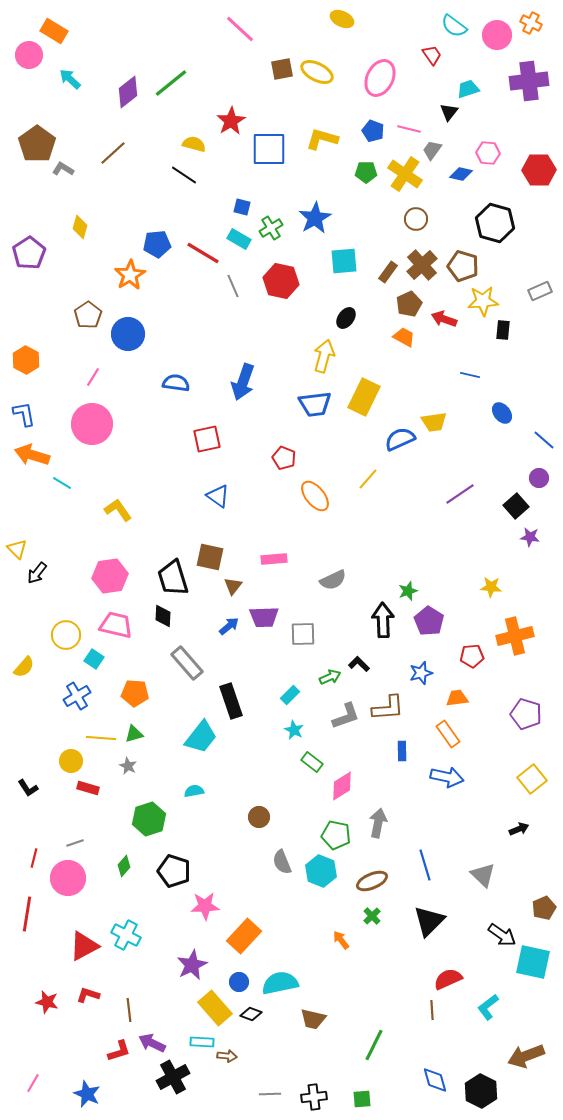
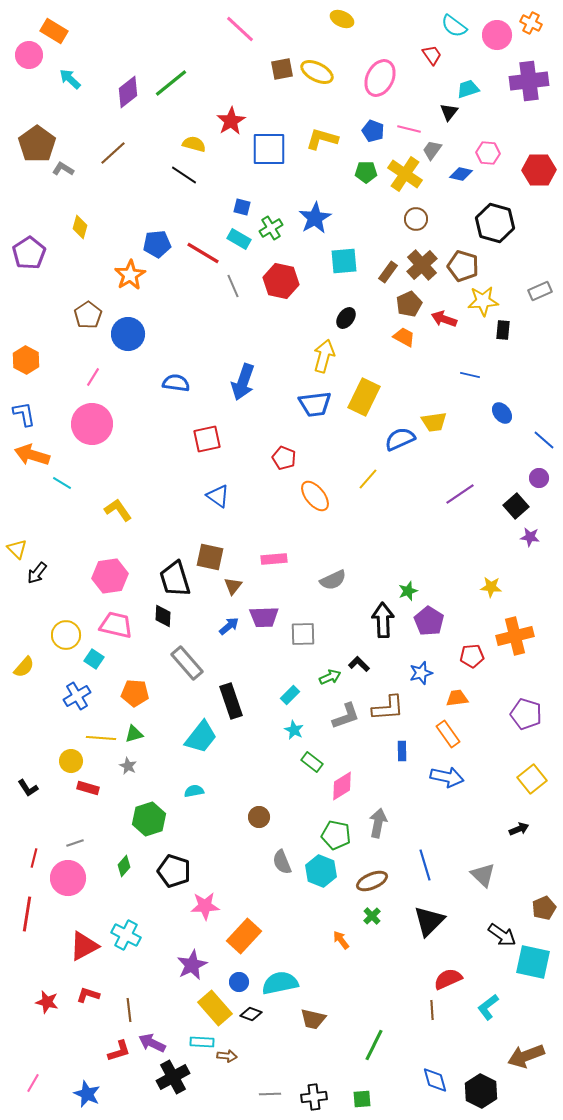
black trapezoid at (173, 578): moved 2 px right, 1 px down
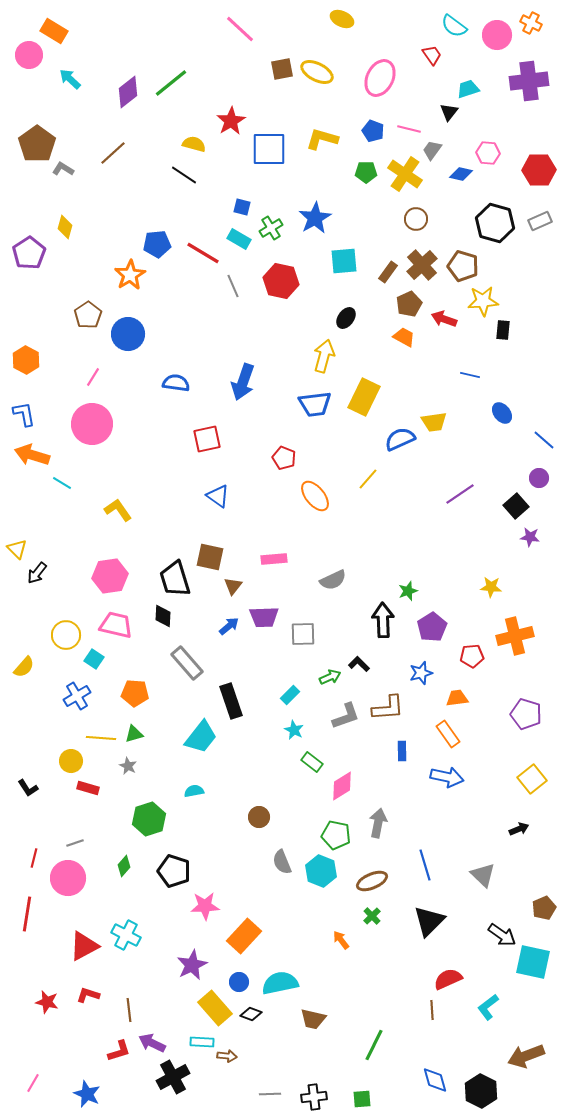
yellow diamond at (80, 227): moved 15 px left
gray rectangle at (540, 291): moved 70 px up
purple pentagon at (429, 621): moved 3 px right, 6 px down; rotated 8 degrees clockwise
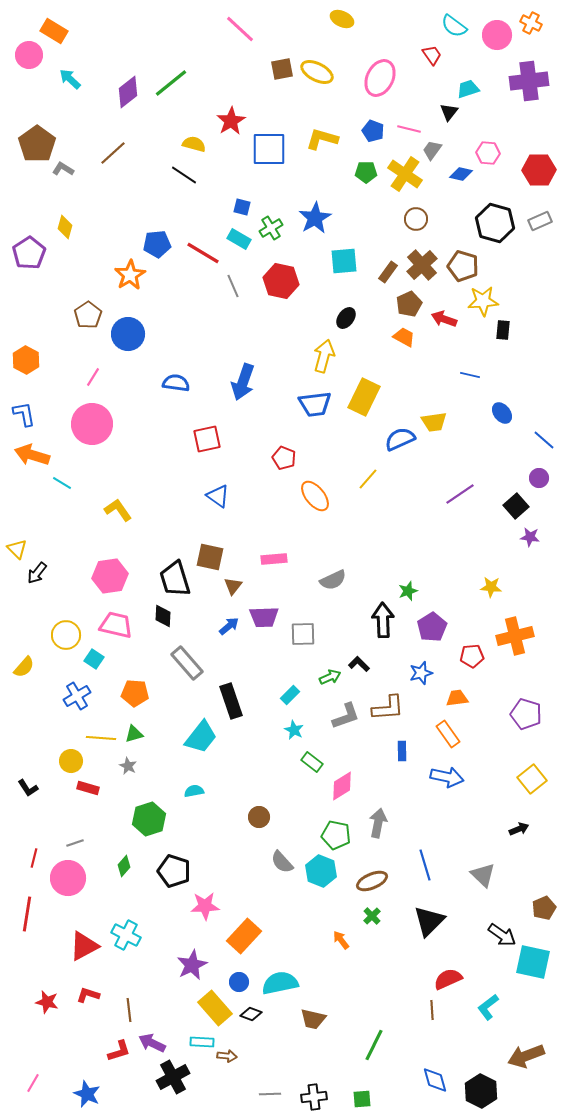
gray semicircle at (282, 862): rotated 20 degrees counterclockwise
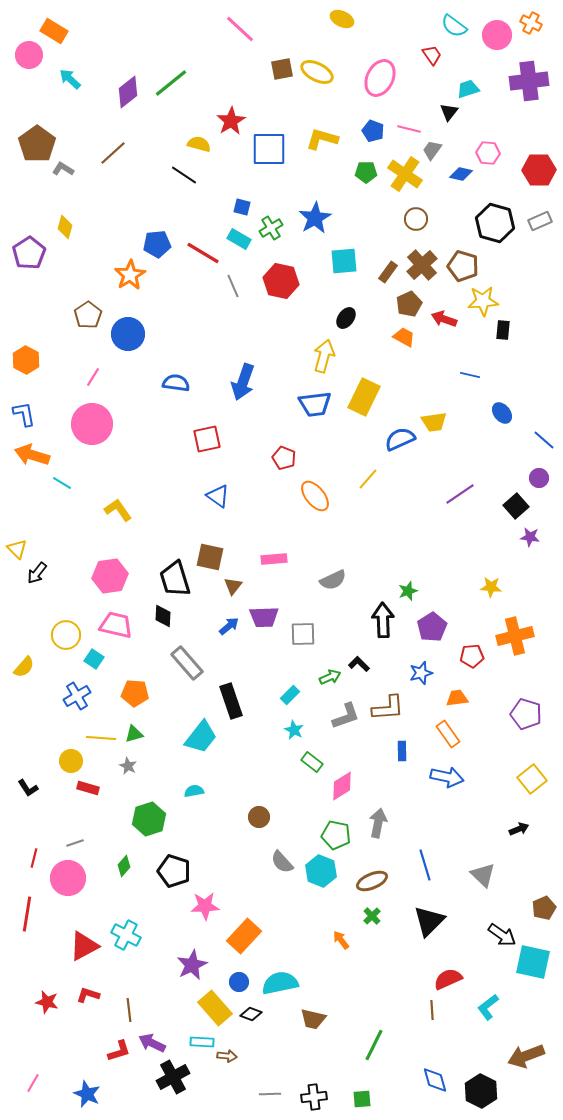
yellow semicircle at (194, 144): moved 5 px right
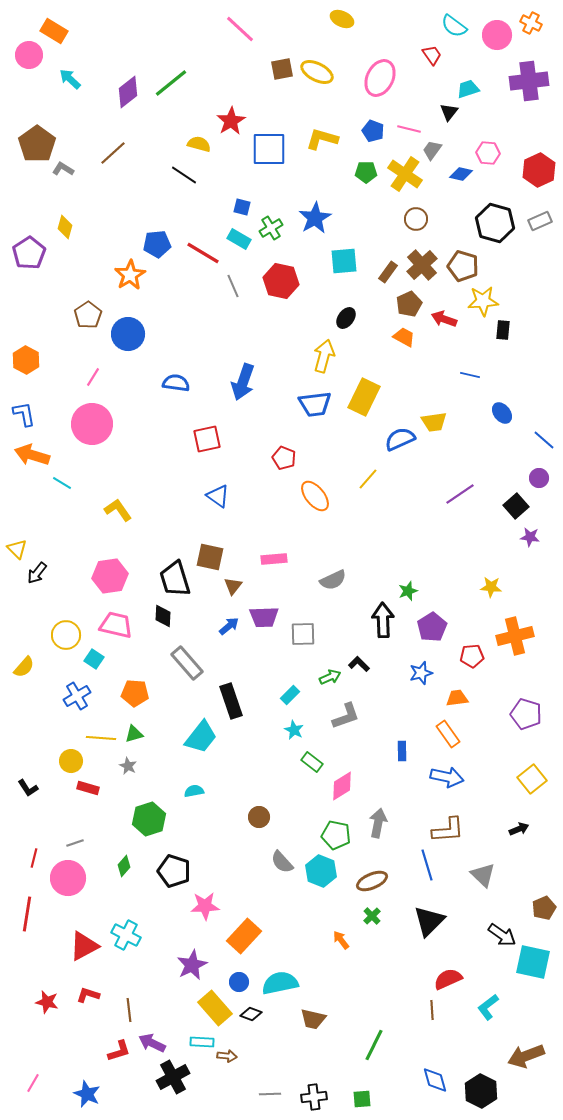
red hexagon at (539, 170): rotated 24 degrees counterclockwise
brown L-shape at (388, 708): moved 60 px right, 122 px down
blue line at (425, 865): moved 2 px right
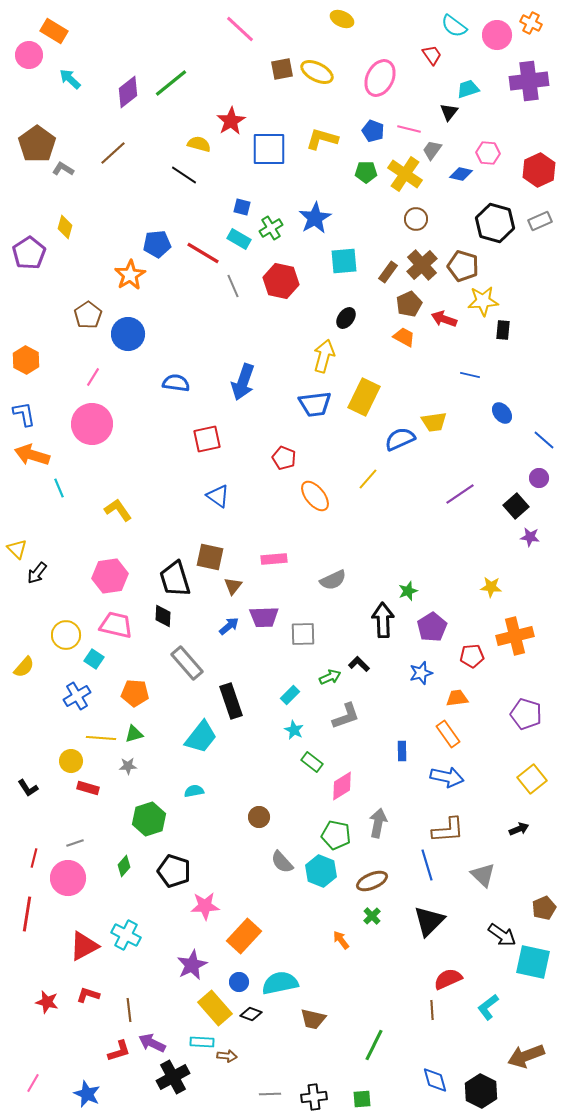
cyan line at (62, 483): moved 3 px left, 5 px down; rotated 36 degrees clockwise
gray star at (128, 766): rotated 30 degrees counterclockwise
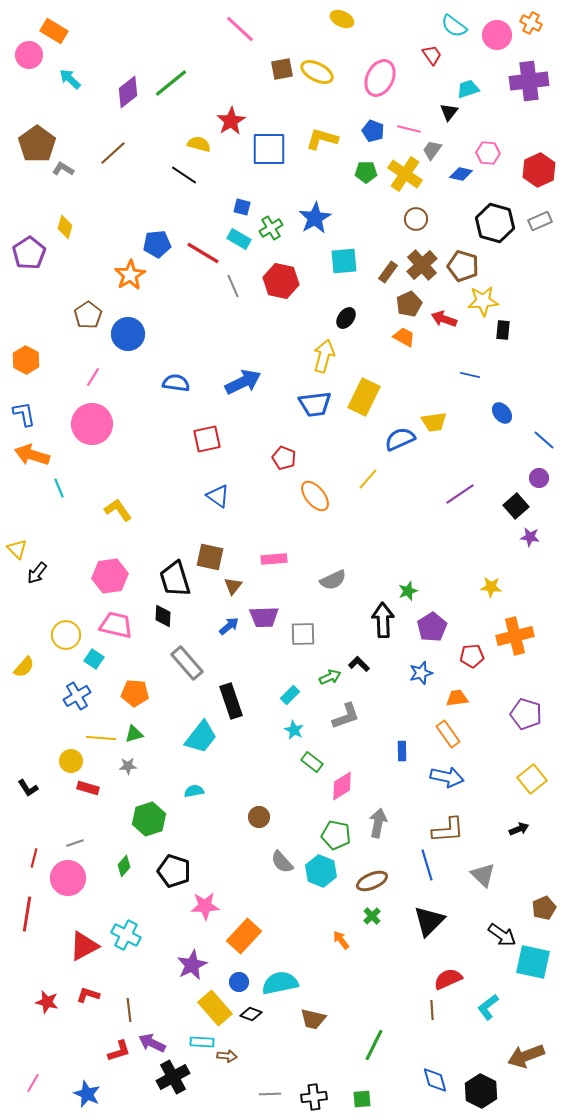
blue arrow at (243, 382): rotated 135 degrees counterclockwise
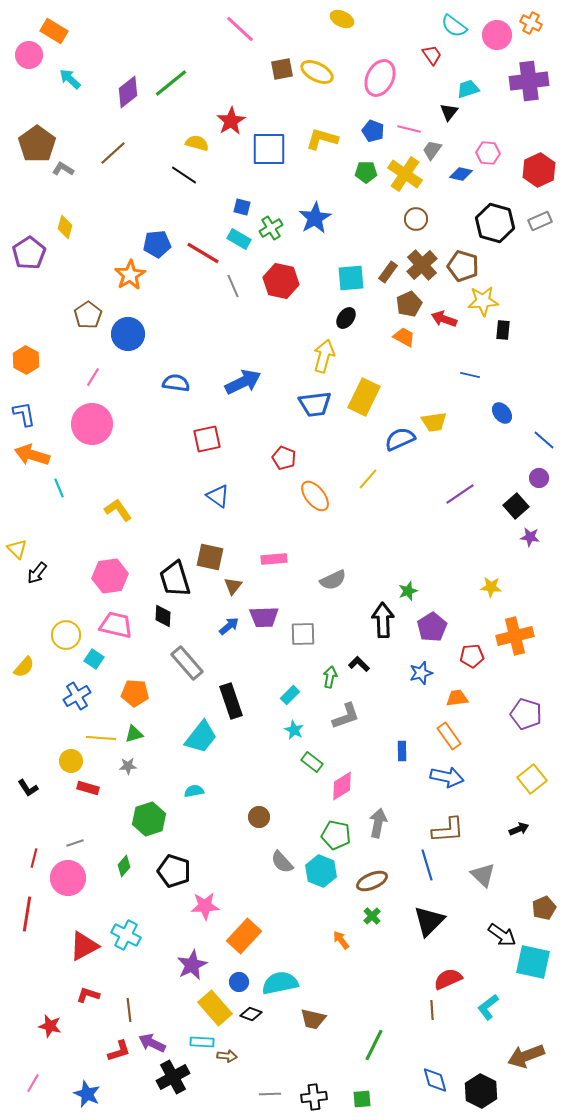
yellow semicircle at (199, 144): moved 2 px left, 1 px up
cyan square at (344, 261): moved 7 px right, 17 px down
green arrow at (330, 677): rotated 55 degrees counterclockwise
orange rectangle at (448, 734): moved 1 px right, 2 px down
red star at (47, 1002): moved 3 px right, 24 px down
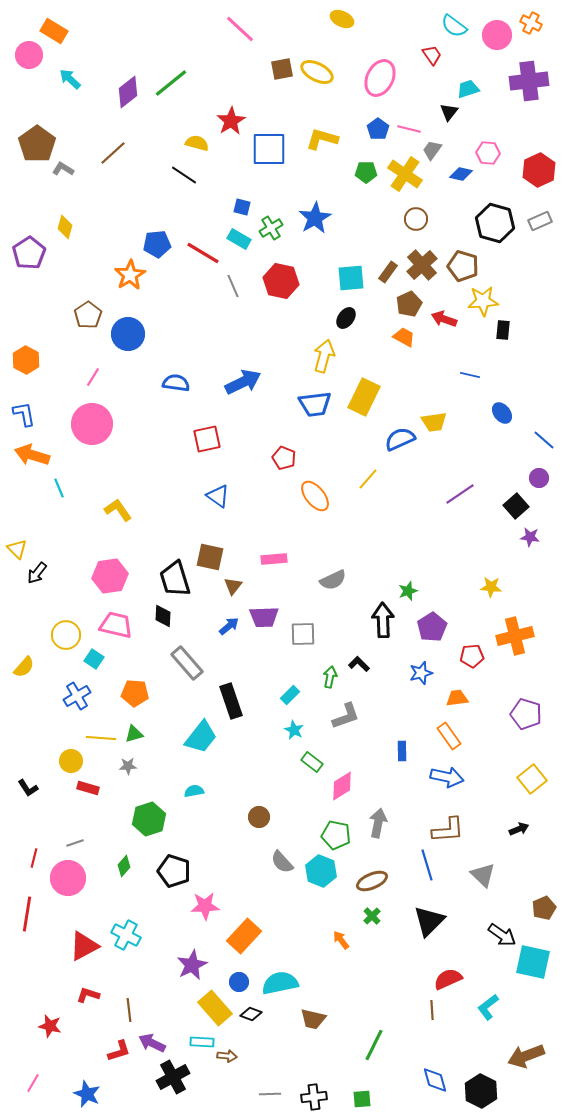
blue pentagon at (373, 131): moved 5 px right, 2 px up; rotated 15 degrees clockwise
